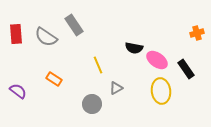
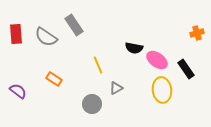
yellow ellipse: moved 1 px right, 1 px up
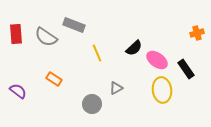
gray rectangle: rotated 35 degrees counterclockwise
black semicircle: rotated 54 degrees counterclockwise
yellow line: moved 1 px left, 12 px up
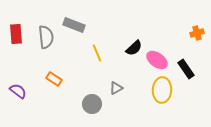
gray semicircle: rotated 130 degrees counterclockwise
yellow ellipse: rotated 10 degrees clockwise
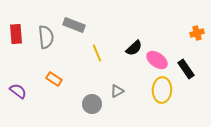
gray triangle: moved 1 px right, 3 px down
